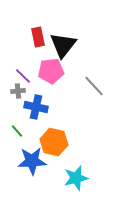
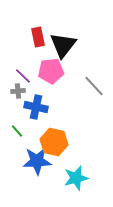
blue star: moved 5 px right
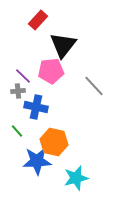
red rectangle: moved 17 px up; rotated 54 degrees clockwise
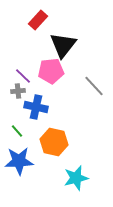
blue star: moved 18 px left
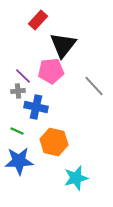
green line: rotated 24 degrees counterclockwise
